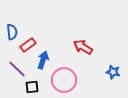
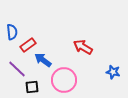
blue arrow: rotated 72 degrees counterclockwise
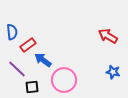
red arrow: moved 25 px right, 11 px up
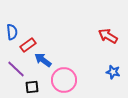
purple line: moved 1 px left
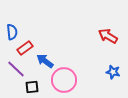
red rectangle: moved 3 px left, 3 px down
blue arrow: moved 2 px right, 1 px down
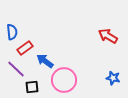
blue star: moved 6 px down
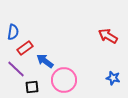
blue semicircle: moved 1 px right; rotated 14 degrees clockwise
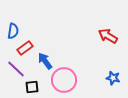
blue semicircle: moved 1 px up
blue arrow: rotated 18 degrees clockwise
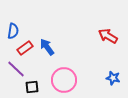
blue arrow: moved 2 px right, 14 px up
